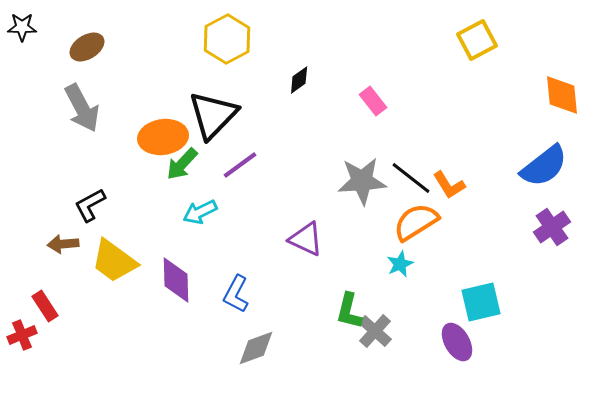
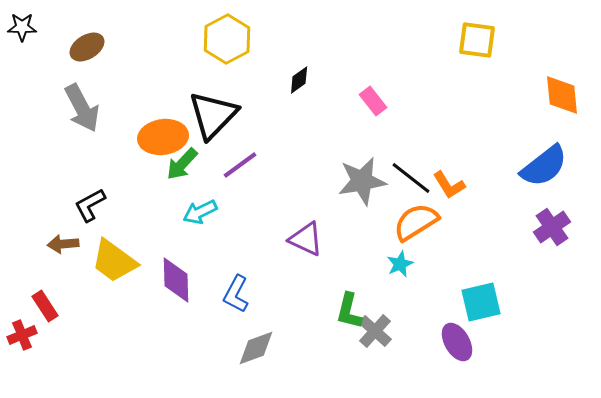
yellow square: rotated 36 degrees clockwise
gray star: rotated 6 degrees counterclockwise
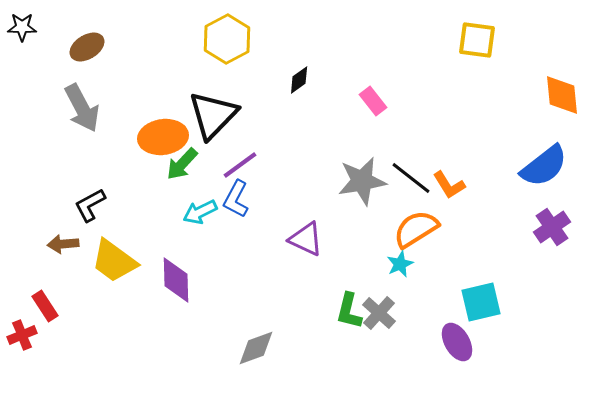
orange semicircle: moved 7 px down
blue L-shape: moved 95 px up
gray cross: moved 4 px right, 18 px up
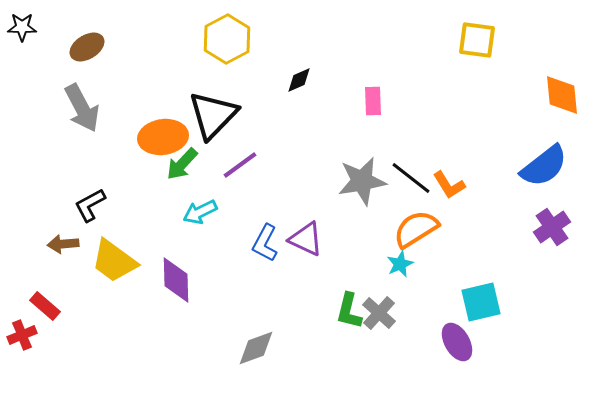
black diamond: rotated 12 degrees clockwise
pink rectangle: rotated 36 degrees clockwise
blue L-shape: moved 29 px right, 44 px down
red rectangle: rotated 16 degrees counterclockwise
